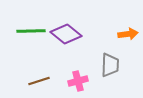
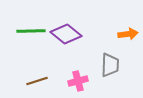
brown line: moved 2 px left
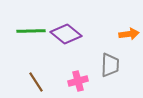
orange arrow: moved 1 px right
brown line: moved 1 px left, 1 px down; rotated 75 degrees clockwise
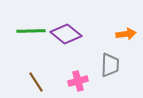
orange arrow: moved 3 px left
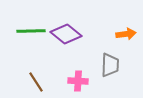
pink cross: rotated 18 degrees clockwise
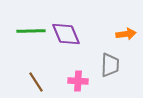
purple diamond: rotated 28 degrees clockwise
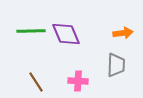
orange arrow: moved 3 px left, 1 px up
gray trapezoid: moved 6 px right
